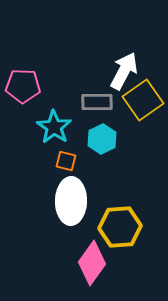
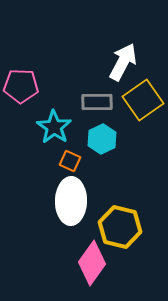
white arrow: moved 1 px left, 9 px up
pink pentagon: moved 2 px left
orange square: moved 4 px right; rotated 10 degrees clockwise
yellow hexagon: rotated 18 degrees clockwise
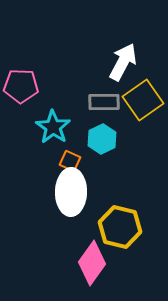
gray rectangle: moved 7 px right
cyan star: moved 1 px left
white ellipse: moved 9 px up
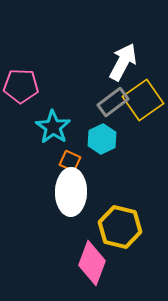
gray rectangle: moved 9 px right; rotated 36 degrees counterclockwise
pink diamond: rotated 15 degrees counterclockwise
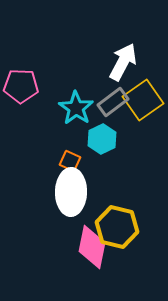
cyan star: moved 23 px right, 19 px up
yellow hexagon: moved 3 px left
pink diamond: moved 16 px up; rotated 9 degrees counterclockwise
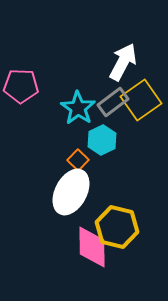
yellow square: moved 2 px left
cyan star: moved 2 px right
cyan hexagon: moved 1 px down
orange square: moved 8 px right, 1 px up; rotated 20 degrees clockwise
white ellipse: rotated 27 degrees clockwise
pink diamond: rotated 12 degrees counterclockwise
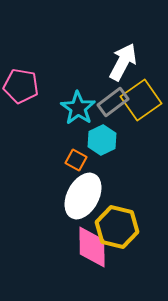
pink pentagon: rotated 8 degrees clockwise
orange square: moved 2 px left; rotated 15 degrees counterclockwise
white ellipse: moved 12 px right, 4 px down
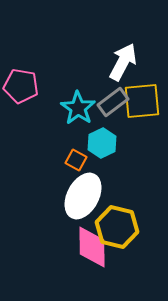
yellow square: moved 1 px right, 1 px down; rotated 30 degrees clockwise
cyan hexagon: moved 3 px down
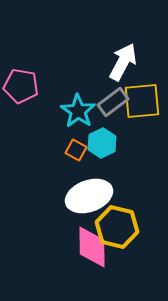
cyan star: moved 3 px down
orange square: moved 10 px up
white ellipse: moved 6 px right; rotated 42 degrees clockwise
